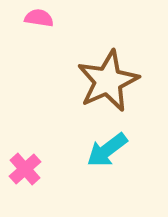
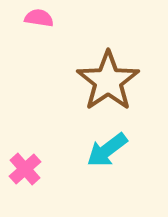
brown star: rotated 10 degrees counterclockwise
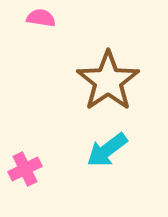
pink semicircle: moved 2 px right
pink cross: rotated 16 degrees clockwise
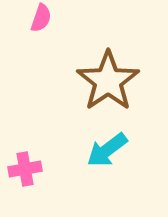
pink semicircle: rotated 100 degrees clockwise
pink cross: rotated 16 degrees clockwise
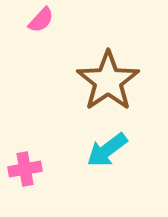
pink semicircle: moved 2 px down; rotated 24 degrees clockwise
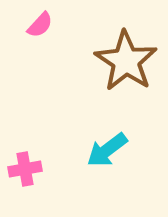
pink semicircle: moved 1 px left, 5 px down
brown star: moved 18 px right, 20 px up; rotated 4 degrees counterclockwise
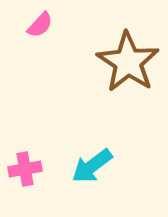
brown star: moved 2 px right, 1 px down
cyan arrow: moved 15 px left, 16 px down
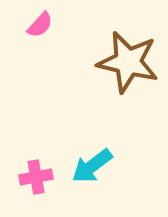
brown star: rotated 20 degrees counterclockwise
pink cross: moved 11 px right, 8 px down
